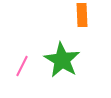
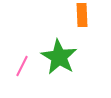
green star: moved 3 px left, 3 px up
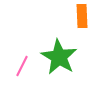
orange rectangle: moved 1 px down
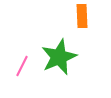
green star: rotated 18 degrees clockwise
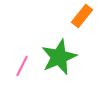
orange rectangle: rotated 40 degrees clockwise
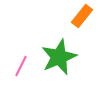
pink line: moved 1 px left
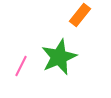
orange rectangle: moved 2 px left, 1 px up
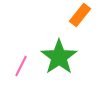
green star: rotated 12 degrees counterclockwise
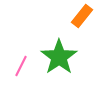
orange rectangle: moved 2 px right, 1 px down
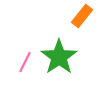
pink line: moved 4 px right, 4 px up
